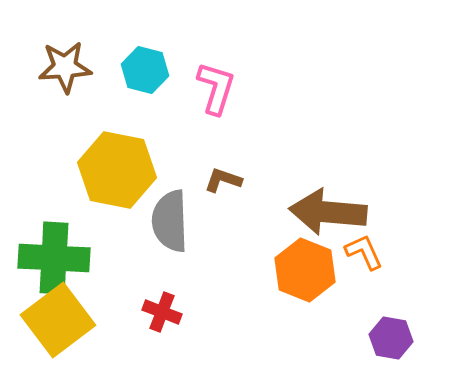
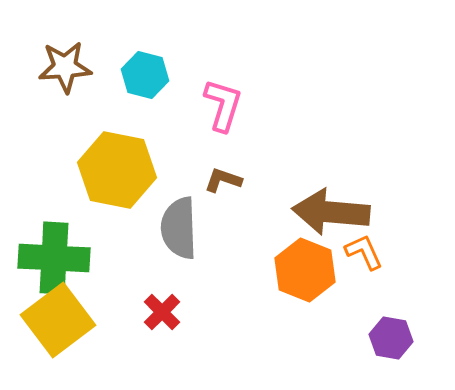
cyan hexagon: moved 5 px down
pink L-shape: moved 7 px right, 17 px down
brown arrow: moved 3 px right
gray semicircle: moved 9 px right, 7 px down
red cross: rotated 24 degrees clockwise
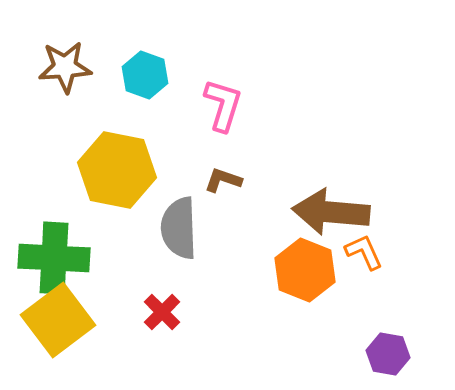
cyan hexagon: rotated 6 degrees clockwise
purple hexagon: moved 3 px left, 16 px down
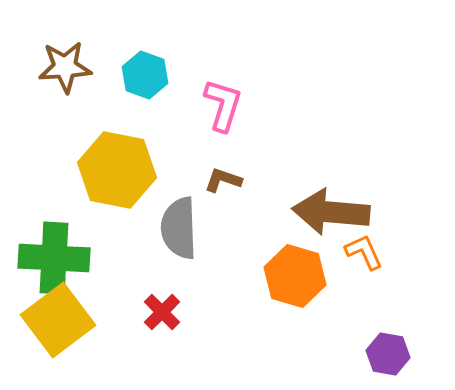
orange hexagon: moved 10 px left, 6 px down; rotated 6 degrees counterclockwise
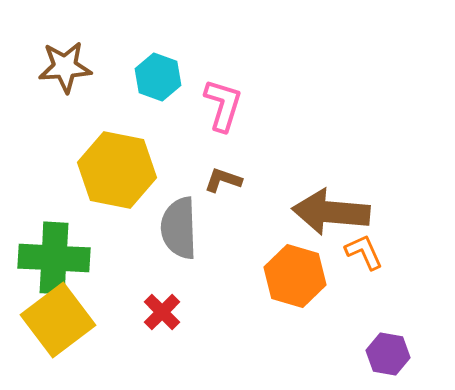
cyan hexagon: moved 13 px right, 2 px down
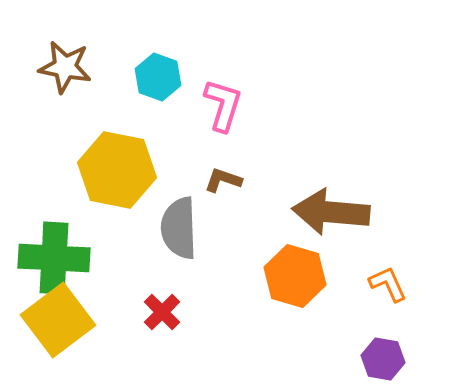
brown star: rotated 14 degrees clockwise
orange L-shape: moved 24 px right, 32 px down
purple hexagon: moved 5 px left, 5 px down
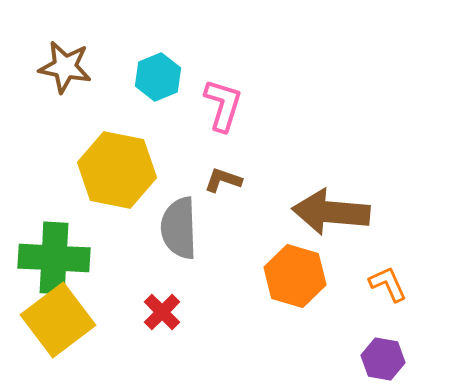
cyan hexagon: rotated 18 degrees clockwise
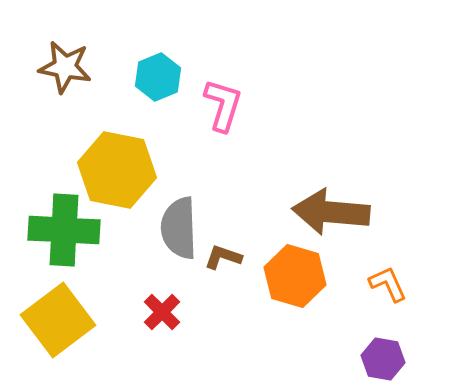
brown L-shape: moved 77 px down
green cross: moved 10 px right, 28 px up
